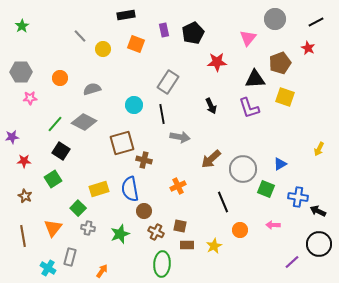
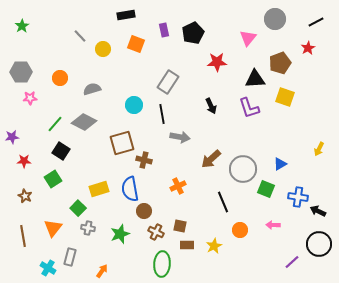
red star at (308, 48): rotated 16 degrees clockwise
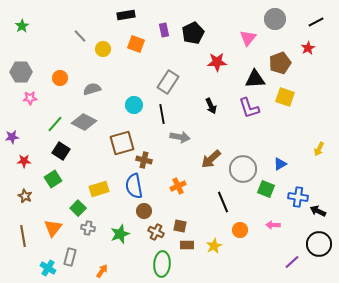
blue semicircle at (130, 189): moved 4 px right, 3 px up
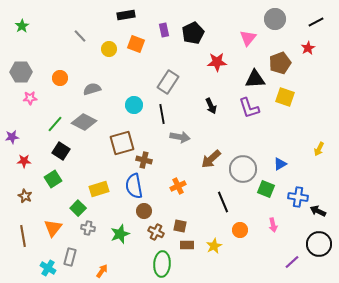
yellow circle at (103, 49): moved 6 px right
pink arrow at (273, 225): rotated 104 degrees counterclockwise
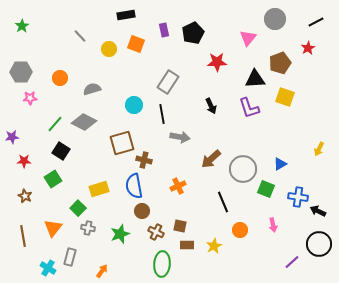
brown circle at (144, 211): moved 2 px left
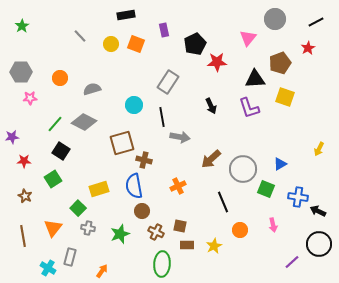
black pentagon at (193, 33): moved 2 px right, 11 px down
yellow circle at (109, 49): moved 2 px right, 5 px up
black line at (162, 114): moved 3 px down
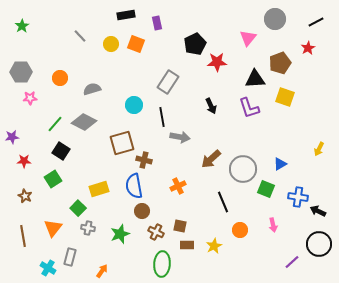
purple rectangle at (164, 30): moved 7 px left, 7 px up
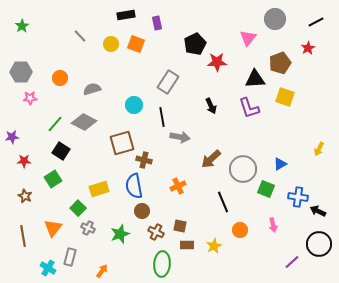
gray cross at (88, 228): rotated 16 degrees clockwise
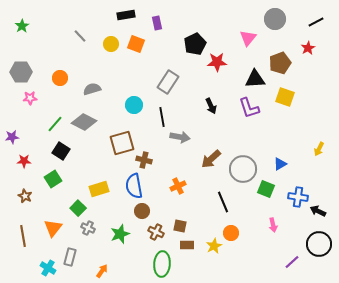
orange circle at (240, 230): moved 9 px left, 3 px down
